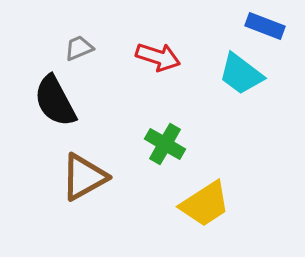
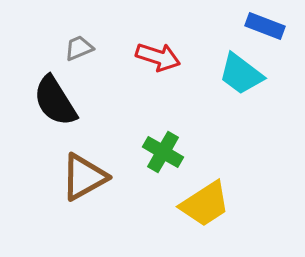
black semicircle: rotated 4 degrees counterclockwise
green cross: moved 2 px left, 8 px down
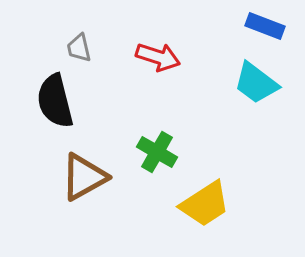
gray trapezoid: rotated 80 degrees counterclockwise
cyan trapezoid: moved 15 px right, 9 px down
black semicircle: rotated 18 degrees clockwise
green cross: moved 6 px left
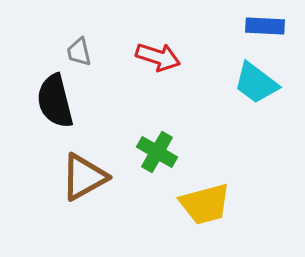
blue rectangle: rotated 18 degrees counterclockwise
gray trapezoid: moved 4 px down
yellow trapezoid: rotated 18 degrees clockwise
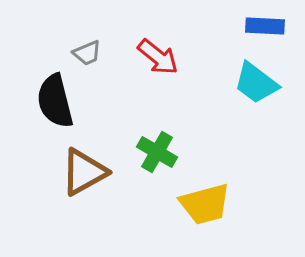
gray trapezoid: moved 8 px right, 1 px down; rotated 100 degrees counterclockwise
red arrow: rotated 21 degrees clockwise
brown triangle: moved 5 px up
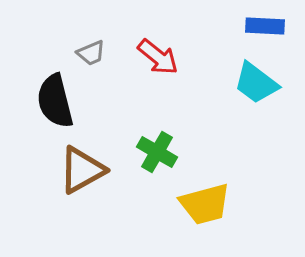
gray trapezoid: moved 4 px right
brown triangle: moved 2 px left, 2 px up
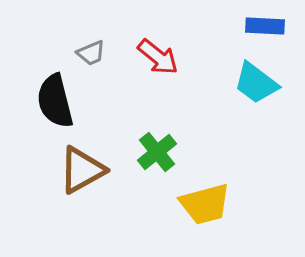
green cross: rotated 21 degrees clockwise
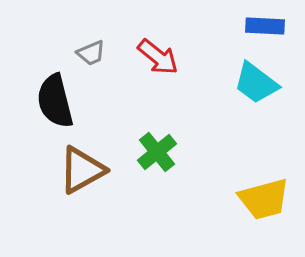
yellow trapezoid: moved 59 px right, 5 px up
